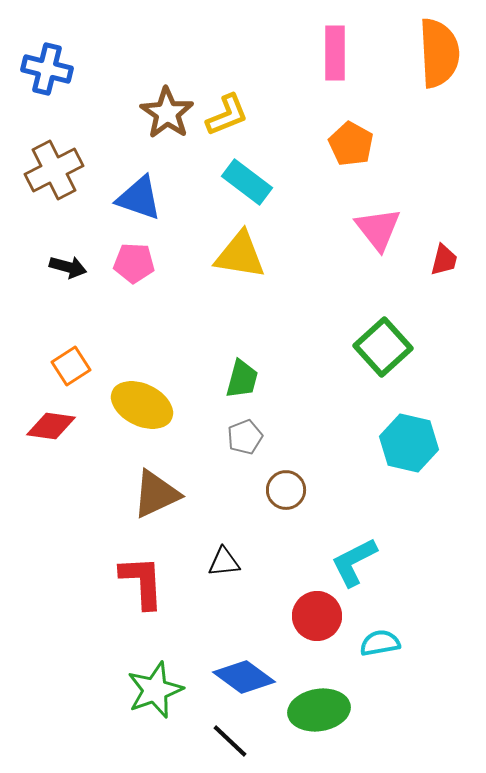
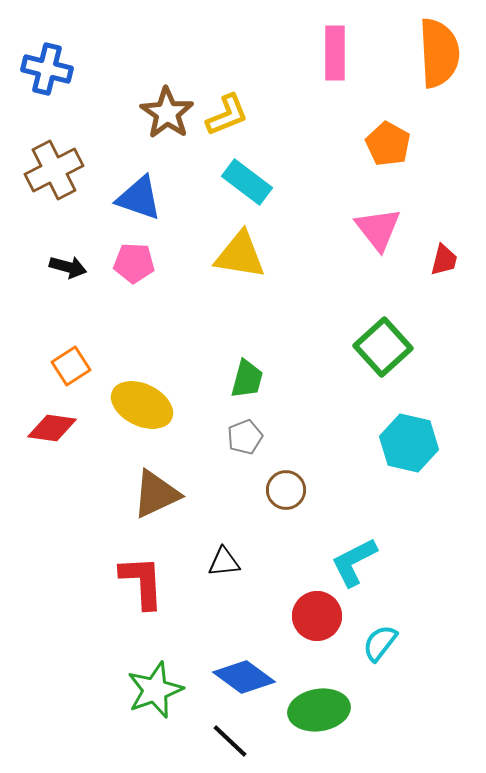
orange pentagon: moved 37 px right
green trapezoid: moved 5 px right
red diamond: moved 1 px right, 2 px down
cyan semicircle: rotated 42 degrees counterclockwise
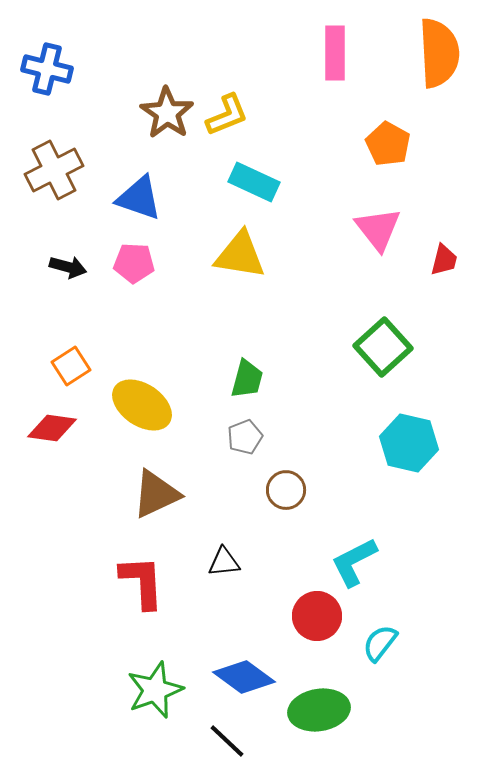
cyan rectangle: moved 7 px right; rotated 12 degrees counterclockwise
yellow ellipse: rotated 8 degrees clockwise
black line: moved 3 px left
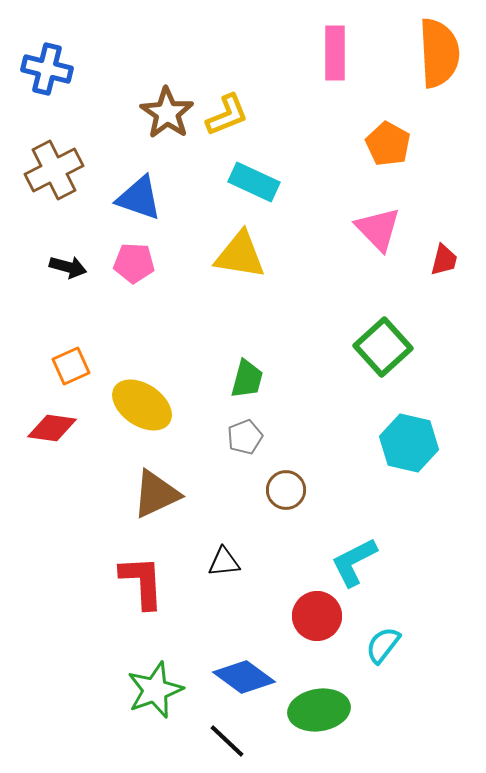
pink triangle: rotated 6 degrees counterclockwise
orange square: rotated 9 degrees clockwise
cyan semicircle: moved 3 px right, 2 px down
